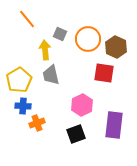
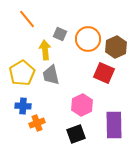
brown hexagon: rotated 10 degrees clockwise
red square: rotated 15 degrees clockwise
yellow pentagon: moved 3 px right, 7 px up
purple rectangle: rotated 8 degrees counterclockwise
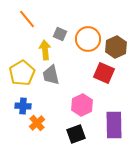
orange cross: rotated 21 degrees counterclockwise
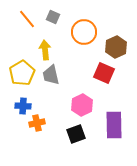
gray square: moved 7 px left, 17 px up
orange circle: moved 4 px left, 7 px up
orange cross: rotated 28 degrees clockwise
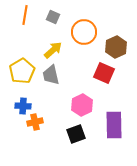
orange line: moved 2 px left, 4 px up; rotated 48 degrees clockwise
yellow arrow: moved 8 px right; rotated 54 degrees clockwise
yellow pentagon: moved 2 px up
orange cross: moved 2 px left, 1 px up
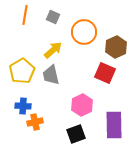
red square: moved 1 px right
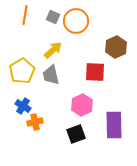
orange circle: moved 8 px left, 11 px up
red square: moved 10 px left, 1 px up; rotated 20 degrees counterclockwise
blue cross: rotated 28 degrees clockwise
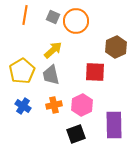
orange cross: moved 19 px right, 17 px up
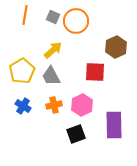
gray trapezoid: moved 1 px down; rotated 15 degrees counterclockwise
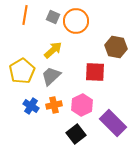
brown hexagon: rotated 25 degrees counterclockwise
gray trapezoid: rotated 75 degrees clockwise
blue cross: moved 8 px right
purple rectangle: moved 1 px left, 2 px up; rotated 44 degrees counterclockwise
black square: rotated 18 degrees counterclockwise
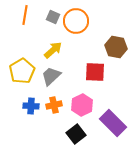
blue cross: rotated 28 degrees counterclockwise
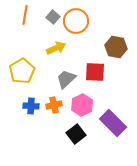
gray square: rotated 16 degrees clockwise
yellow arrow: moved 3 px right, 2 px up; rotated 18 degrees clockwise
gray trapezoid: moved 15 px right, 3 px down
